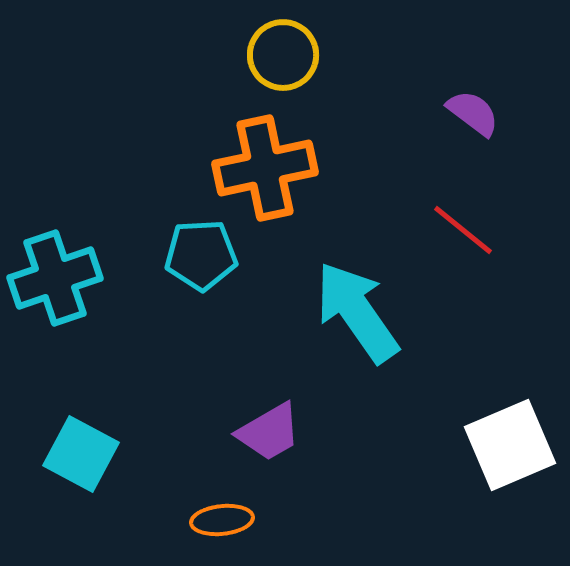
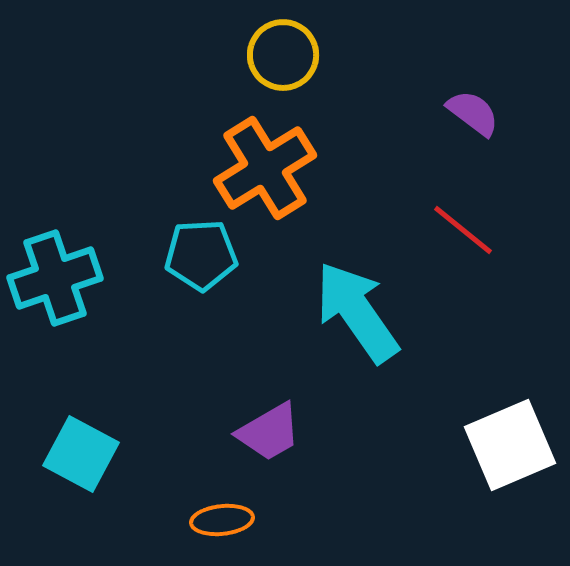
orange cross: rotated 20 degrees counterclockwise
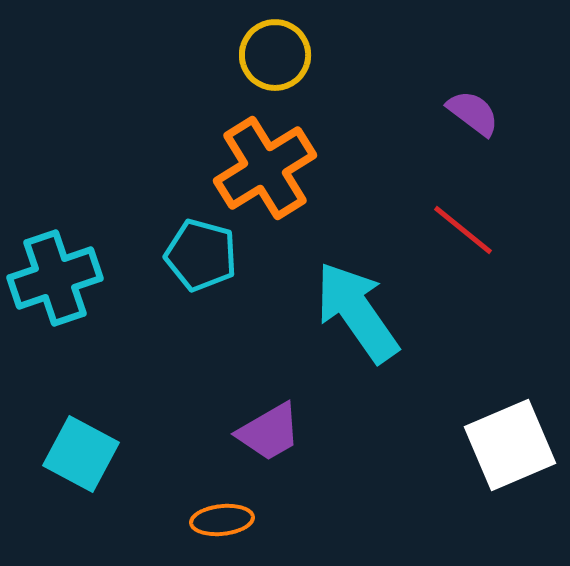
yellow circle: moved 8 px left
cyan pentagon: rotated 18 degrees clockwise
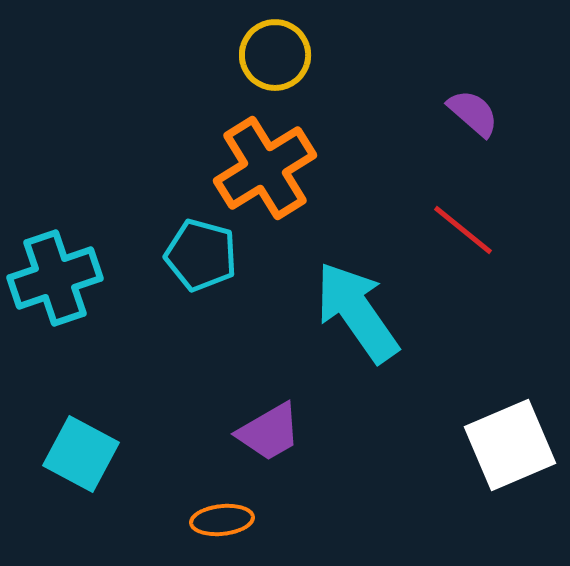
purple semicircle: rotated 4 degrees clockwise
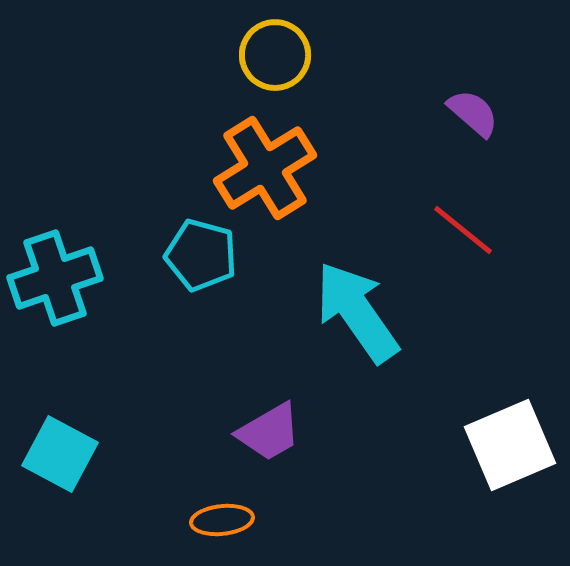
cyan square: moved 21 px left
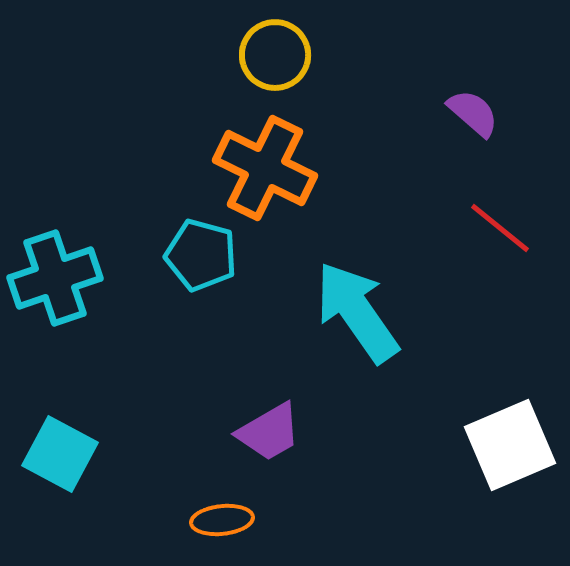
orange cross: rotated 32 degrees counterclockwise
red line: moved 37 px right, 2 px up
